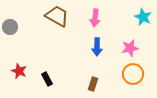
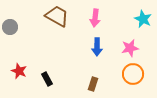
cyan star: moved 2 px down
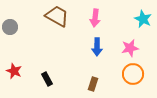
red star: moved 5 px left
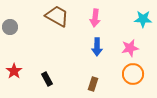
cyan star: rotated 24 degrees counterclockwise
red star: rotated 14 degrees clockwise
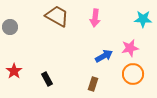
blue arrow: moved 7 px right, 9 px down; rotated 120 degrees counterclockwise
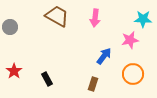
pink star: moved 8 px up
blue arrow: rotated 24 degrees counterclockwise
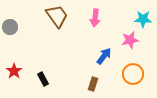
brown trapezoid: rotated 25 degrees clockwise
black rectangle: moved 4 px left
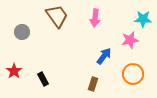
gray circle: moved 12 px right, 5 px down
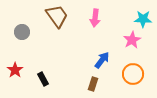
pink star: moved 2 px right; rotated 18 degrees counterclockwise
blue arrow: moved 2 px left, 4 px down
red star: moved 1 px right, 1 px up
